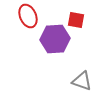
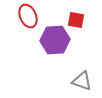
purple hexagon: moved 1 px down
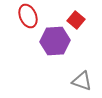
red square: rotated 30 degrees clockwise
purple hexagon: moved 1 px down
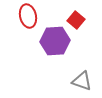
red ellipse: rotated 10 degrees clockwise
